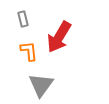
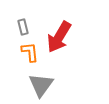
gray rectangle: moved 8 px down
orange L-shape: moved 1 px right, 1 px down
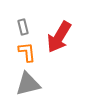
orange L-shape: moved 3 px left
gray triangle: moved 13 px left, 1 px up; rotated 40 degrees clockwise
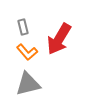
red arrow: moved 2 px down
orange L-shape: rotated 145 degrees clockwise
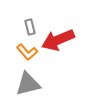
gray rectangle: moved 7 px right
red arrow: moved 1 px left, 1 px down; rotated 36 degrees clockwise
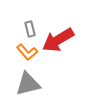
gray rectangle: moved 2 px down
red arrow: rotated 8 degrees counterclockwise
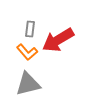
gray rectangle: rotated 21 degrees clockwise
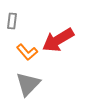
gray rectangle: moved 18 px left, 8 px up
gray triangle: rotated 32 degrees counterclockwise
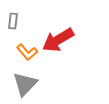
gray rectangle: moved 1 px right
gray triangle: moved 3 px left
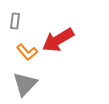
gray rectangle: moved 2 px right
